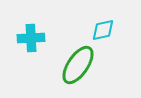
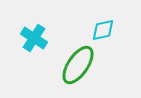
cyan cross: moved 3 px right; rotated 36 degrees clockwise
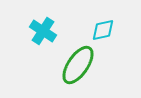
cyan cross: moved 9 px right, 7 px up
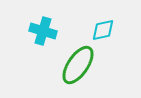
cyan cross: rotated 16 degrees counterclockwise
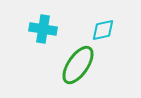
cyan cross: moved 2 px up; rotated 8 degrees counterclockwise
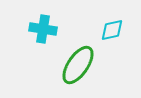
cyan diamond: moved 9 px right
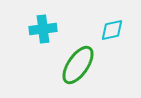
cyan cross: rotated 16 degrees counterclockwise
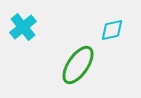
cyan cross: moved 20 px left, 2 px up; rotated 32 degrees counterclockwise
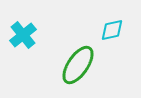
cyan cross: moved 8 px down
